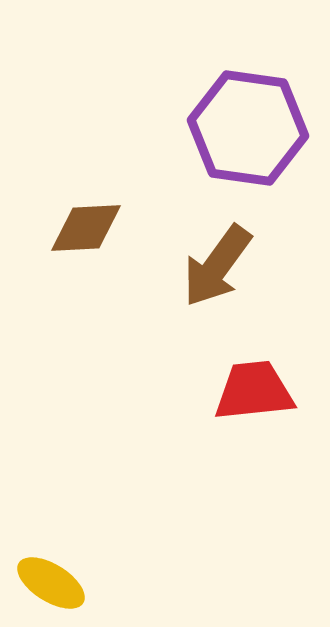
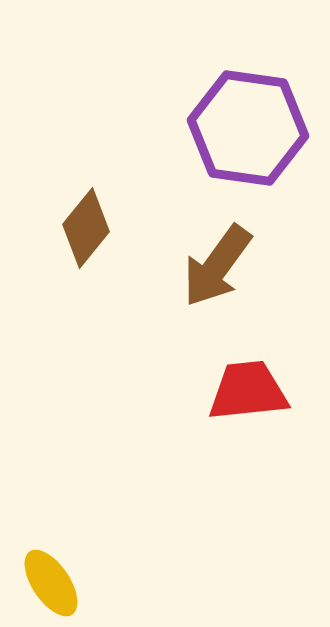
brown diamond: rotated 48 degrees counterclockwise
red trapezoid: moved 6 px left
yellow ellipse: rotated 24 degrees clockwise
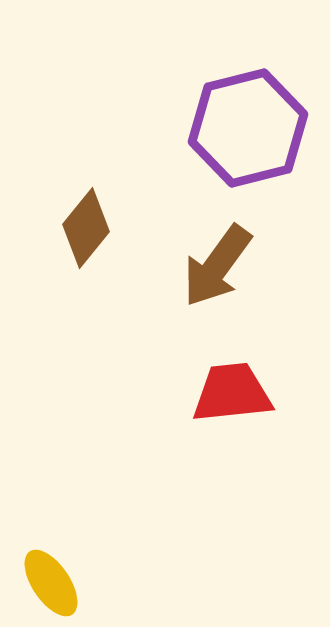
purple hexagon: rotated 22 degrees counterclockwise
red trapezoid: moved 16 px left, 2 px down
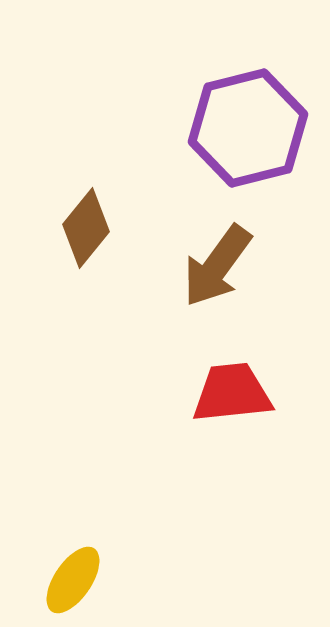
yellow ellipse: moved 22 px right, 3 px up; rotated 68 degrees clockwise
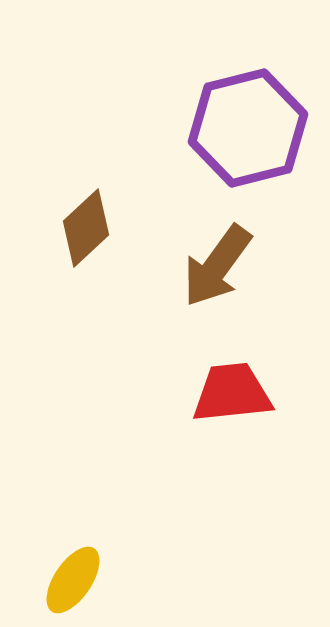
brown diamond: rotated 8 degrees clockwise
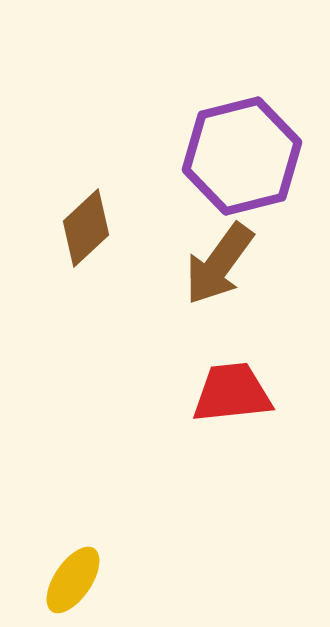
purple hexagon: moved 6 px left, 28 px down
brown arrow: moved 2 px right, 2 px up
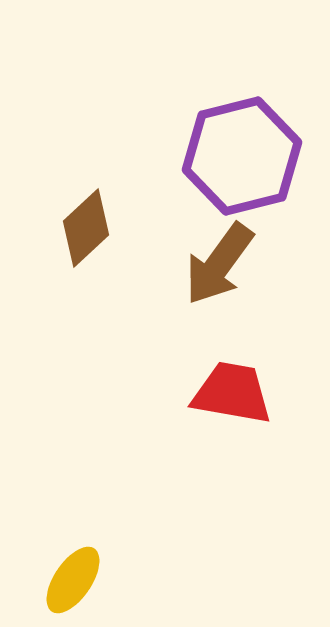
red trapezoid: rotated 16 degrees clockwise
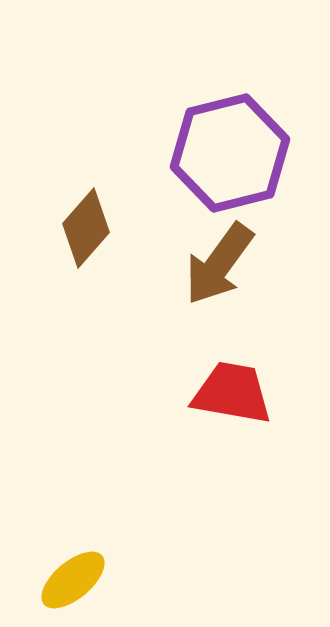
purple hexagon: moved 12 px left, 3 px up
brown diamond: rotated 6 degrees counterclockwise
yellow ellipse: rotated 16 degrees clockwise
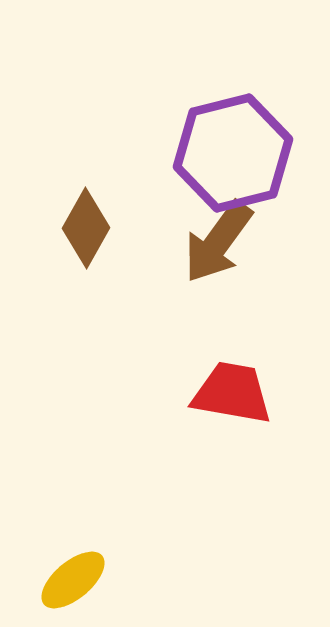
purple hexagon: moved 3 px right
brown diamond: rotated 12 degrees counterclockwise
brown arrow: moved 1 px left, 22 px up
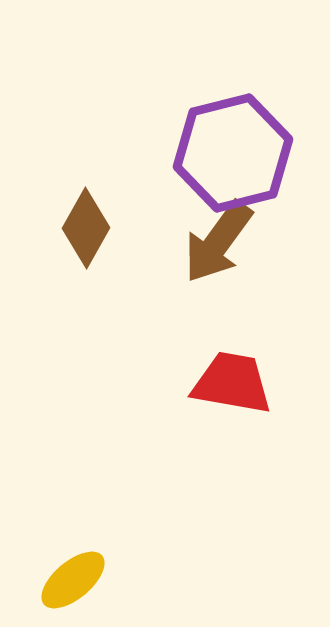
red trapezoid: moved 10 px up
